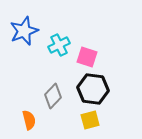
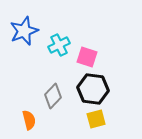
yellow square: moved 6 px right, 1 px up
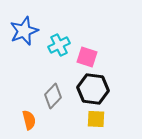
yellow square: rotated 18 degrees clockwise
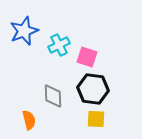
gray diamond: rotated 45 degrees counterclockwise
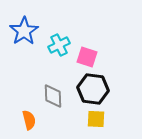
blue star: rotated 12 degrees counterclockwise
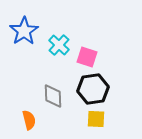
cyan cross: rotated 20 degrees counterclockwise
black hexagon: rotated 16 degrees counterclockwise
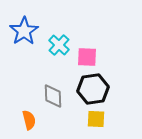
pink square: rotated 15 degrees counterclockwise
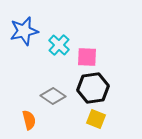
blue star: rotated 20 degrees clockwise
black hexagon: moved 1 px up
gray diamond: rotated 55 degrees counterclockwise
yellow square: rotated 18 degrees clockwise
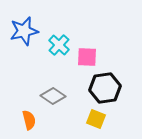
black hexagon: moved 12 px right
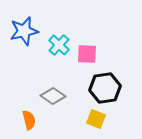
pink square: moved 3 px up
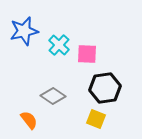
orange semicircle: rotated 24 degrees counterclockwise
